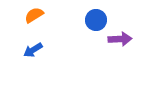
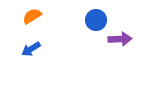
orange semicircle: moved 2 px left, 1 px down
blue arrow: moved 2 px left, 1 px up
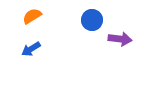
blue circle: moved 4 px left
purple arrow: rotated 10 degrees clockwise
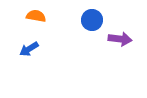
orange semicircle: moved 4 px right; rotated 42 degrees clockwise
blue arrow: moved 2 px left
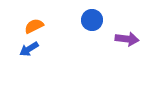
orange semicircle: moved 2 px left, 10 px down; rotated 36 degrees counterclockwise
purple arrow: moved 7 px right
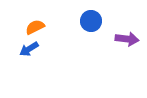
blue circle: moved 1 px left, 1 px down
orange semicircle: moved 1 px right, 1 px down
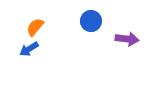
orange semicircle: rotated 24 degrees counterclockwise
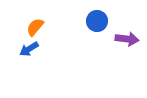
blue circle: moved 6 px right
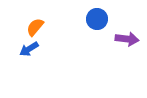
blue circle: moved 2 px up
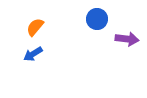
blue arrow: moved 4 px right, 5 px down
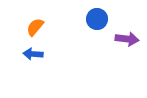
blue arrow: rotated 36 degrees clockwise
